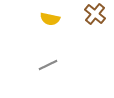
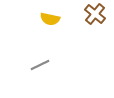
gray line: moved 8 px left
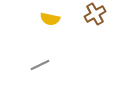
brown cross: rotated 20 degrees clockwise
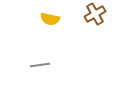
gray line: rotated 18 degrees clockwise
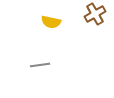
yellow semicircle: moved 1 px right, 3 px down
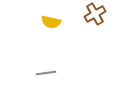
gray line: moved 6 px right, 8 px down
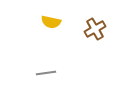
brown cross: moved 15 px down
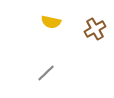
gray line: rotated 36 degrees counterclockwise
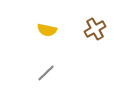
yellow semicircle: moved 4 px left, 8 px down
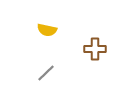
brown cross: moved 20 px down; rotated 30 degrees clockwise
